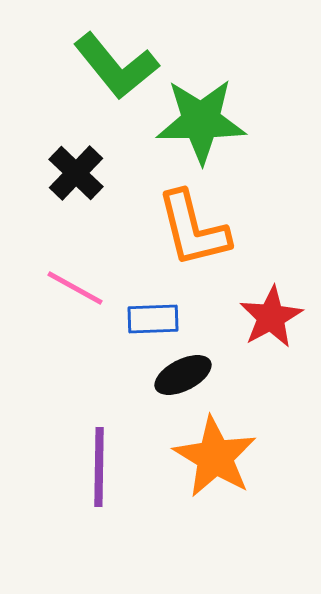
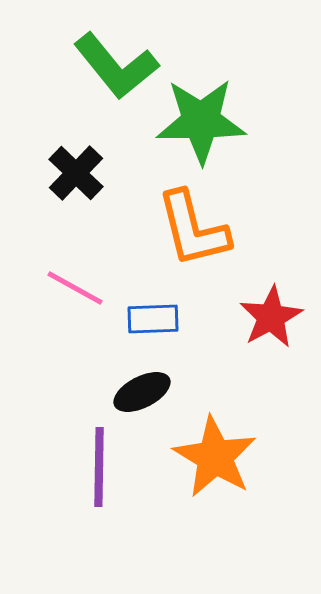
black ellipse: moved 41 px left, 17 px down
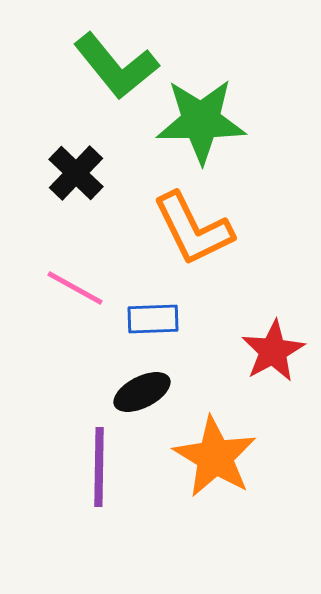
orange L-shape: rotated 12 degrees counterclockwise
red star: moved 2 px right, 34 px down
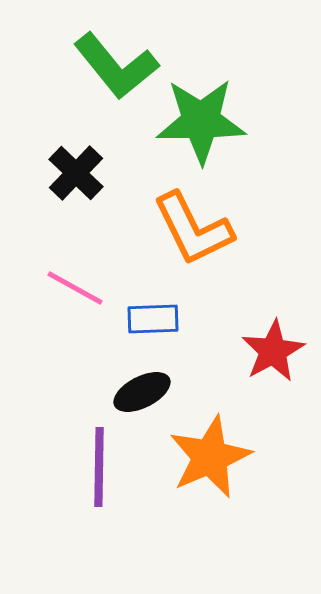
orange star: moved 5 px left; rotated 18 degrees clockwise
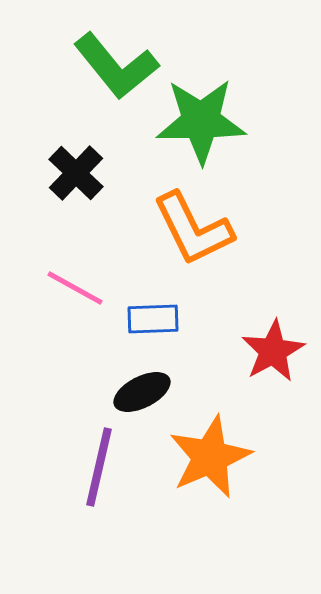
purple line: rotated 12 degrees clockwise
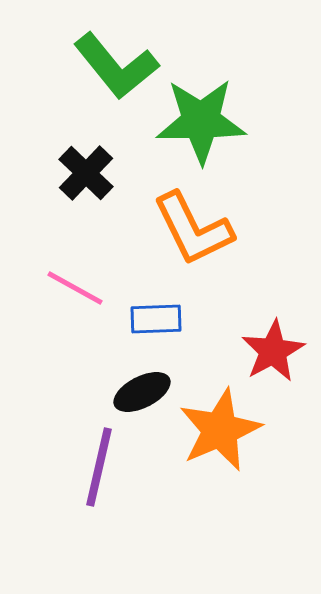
black cross: moved 10 px right
blue rectangle: moved 3 px right
orange star: moved 10 px right, 27 px up
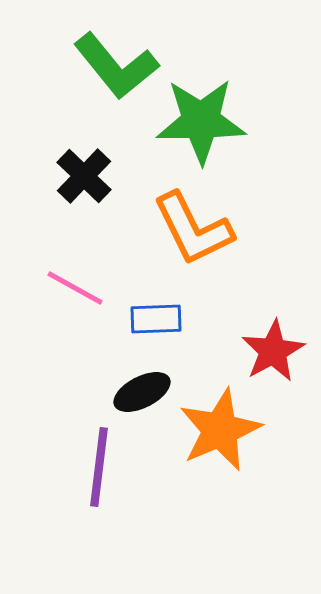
black cross: moved 2 px left, 3 px down
purple line: rotated 6 degrees counterclockwise
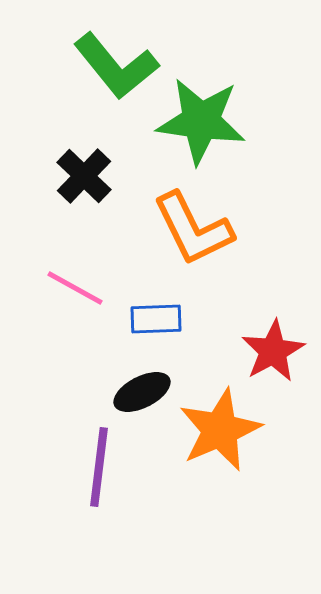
green star: rotated 8 degrees clockwise
